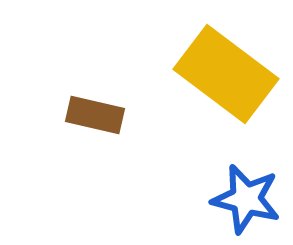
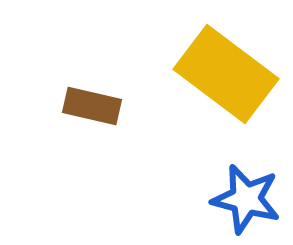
brown rectangle: moved 3 px left, 9 px up
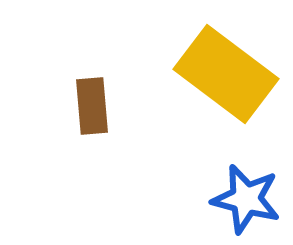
brown rectangle: rotated 72 degrees clockwise
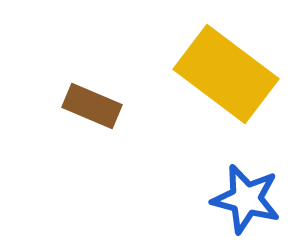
brown rectangle: rotated 62 degrees counterclockwise
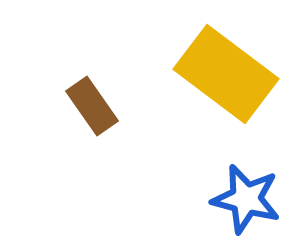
brown rectangle: rotated 32 degrees clockwise
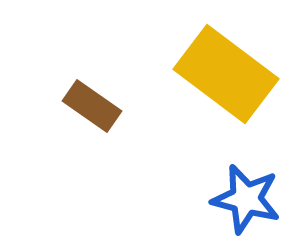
brown rectangle: rotated 20 degrees counterclockwise
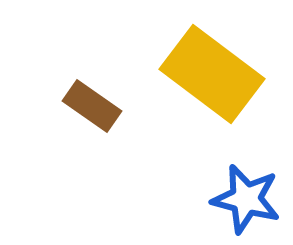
yellow rectangle: moved 14 px left
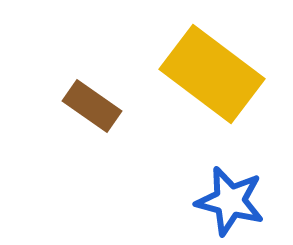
blue star: moved 16 px left, 2 px down
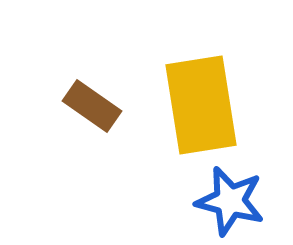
yellow rectangle: moved 11 px left, 31 px down; rotated 44 degrees clockwise
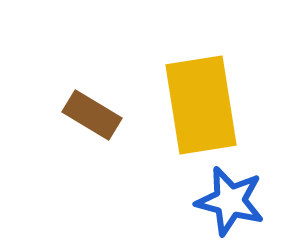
brown rectangle: moved 9 px down; rotated 4 degrees counterclockwise
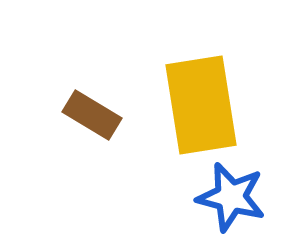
blue star: moved 1 px right, 4 px up
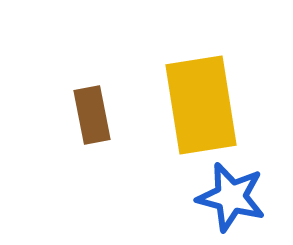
brown rectangle: rotated 48 degrees clockwise
